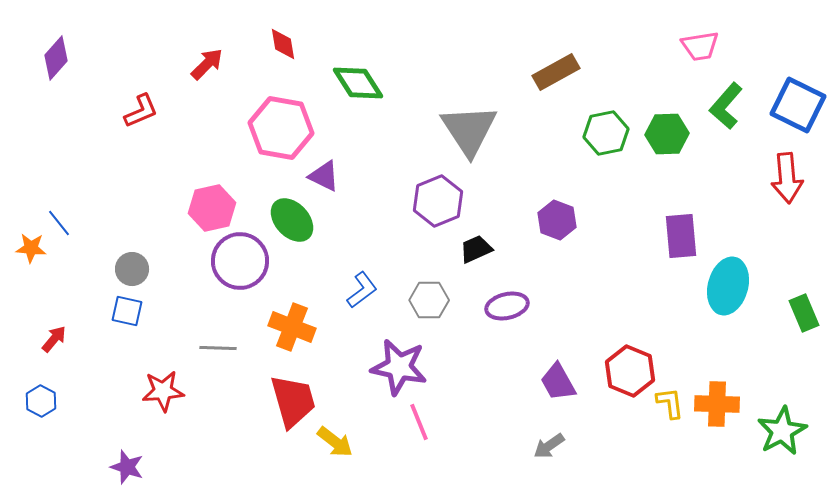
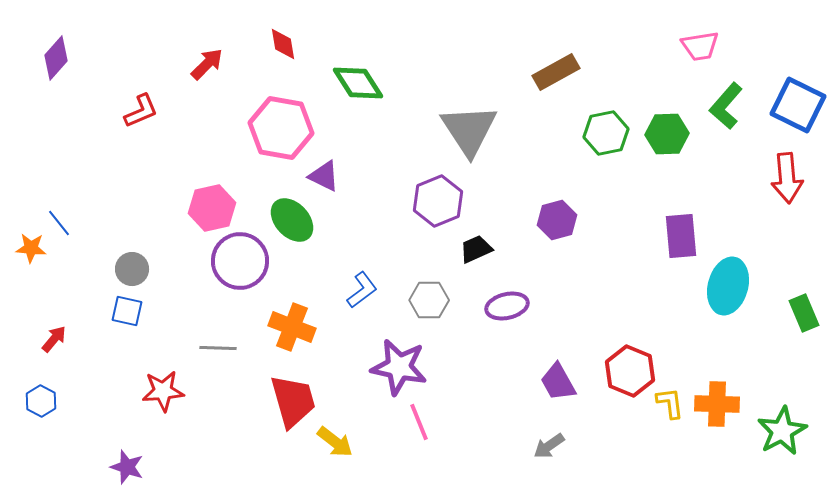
purple hexagon at (557, 220): rotated 24 degrees clockwise
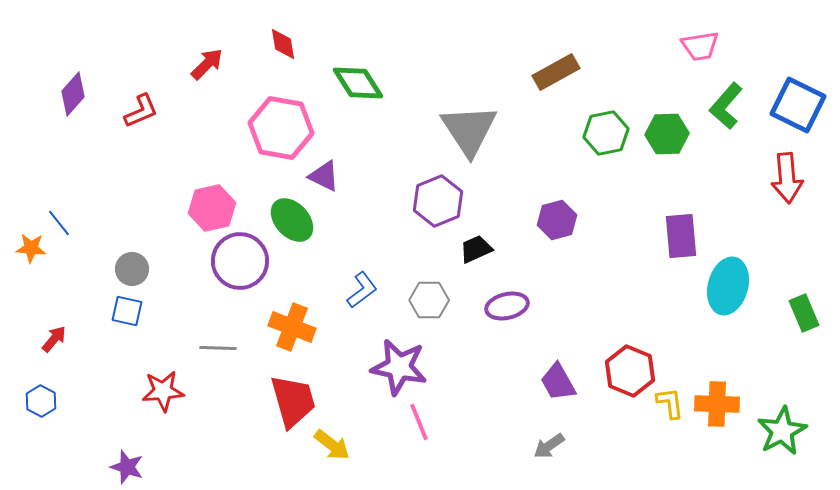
purple diamond at (56, 58): moved 17 px right, 36 px down
yellow arrow at (335, 442): moved 3 px left, 3 px down
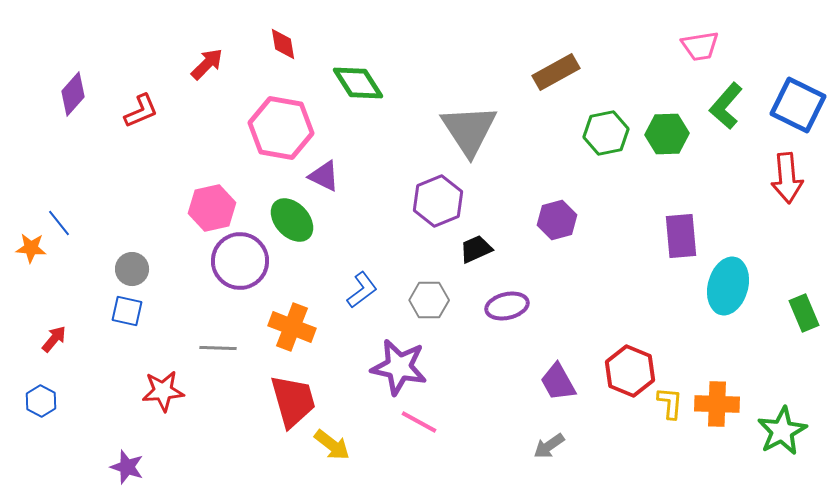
yellow L-shape at (670, 403): rotated 12 degrees clockwise
pink line at (419, 422): rotated 39 degrees counterclockwise
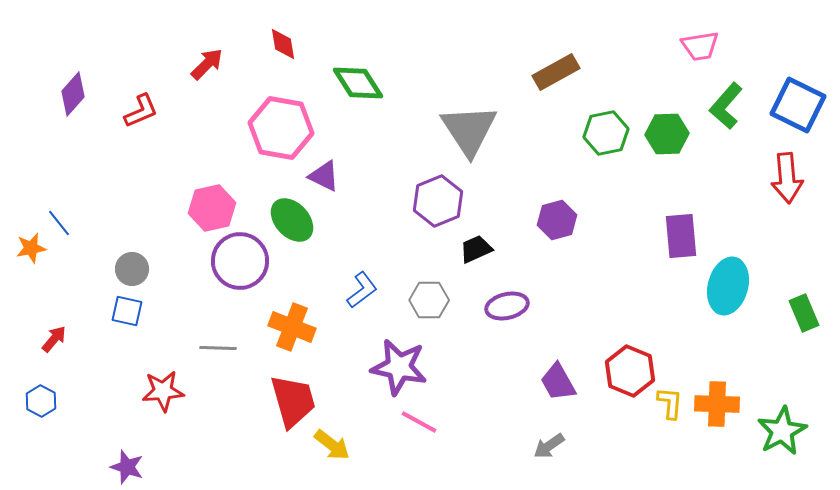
orange star at (31, 248): rotated 16 degrees counterclockwise
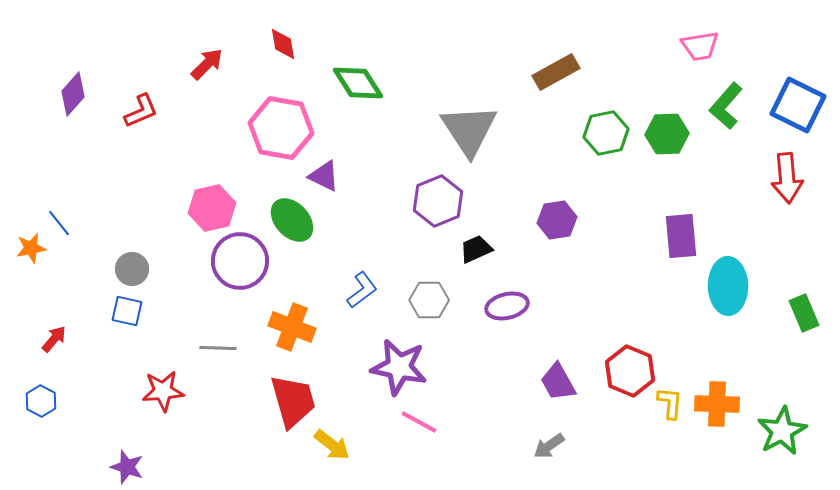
purple hexagon at (557, 220): rotated 6 degrees clockwise
cyan ellipse at (728, 286): rotated 16 degrees counterclockwise
